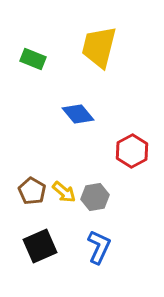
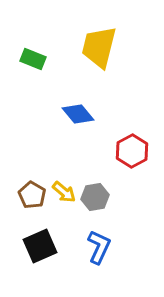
brown pentagon: moved 4 px down
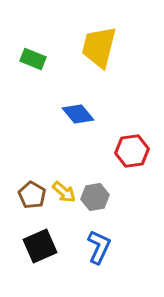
red hexagon: rotated 20 degrees clockwise
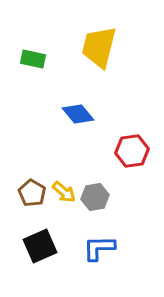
green rectangle: rotated 10 degrees counterclockwise
brown pentagon: moved 2 px up
blue L-shape: moved 1 px down; rotated 116 degrees counterclockwise
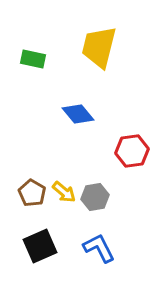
blue L-shape: rotated 64 degrees clockwise
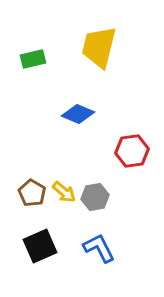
green rectangle: rotated 25 degrees counterclockwise
blue diamond: rotated 28 degrees counterclockwise
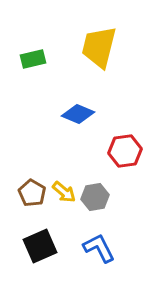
red hexagon: moved 7 px left
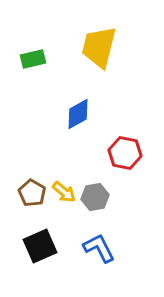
blue diamond: rotated 52 degrees counterclockwise
red hexagon: moved 2 px down; rotated 20 degrees clockwise
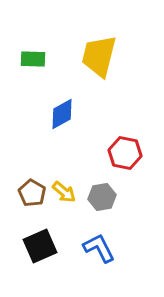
yellow trapezoid: moved 9 px down
green rectangle: rotated 15 degrees clockwise
blue diamond: moved 16 px left
gray hexagon: moved 7 px right
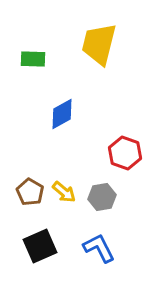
yellow trapezoid: moved 12 px up
red hexagon: rotated 8 degrees clockwise
brown pentagon: moved 2 px left, 1 px up
